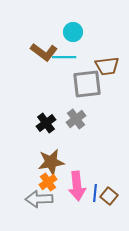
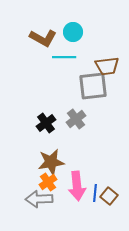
brown L-shape: moved 1 px left, 14 px up; rotated 8 degrees counterclockwise
gray square: moved 6 px right, 2 px down
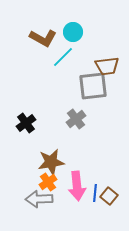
cyan line: moved 1 px left; rotated 45 degrees counterclockwise
black cross: moved 20 px left
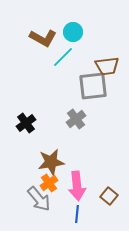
orange cross: moved 1 px right, 1 px down
blue line: moved 18 px left, 21 px down
gray arrow: rotated 128 degrees counterclockwise
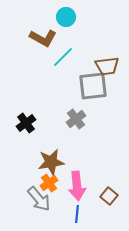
cyan circle: moved 7 px left, 15 px up
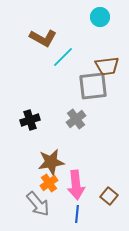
cyan circle: moved 34 px right
black cross: moved 4 px right, 3 px up; rotated 18 degrees clockwise
pink arrow: moved 1 px left, 1 px up
gray arrow: moved 1 px left, 5 px down
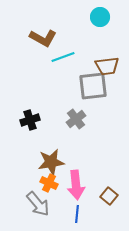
cyan line: rotated 25 degrees clockwise
orange cross: rotated 30 degrees counterclockwise
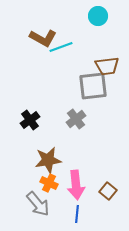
cyan circle: moved 2 px left, 1 px up
cyan line: moved 2 px left, 10 px up
black cross: rotated 18 degrees counterclockwise
brown star: moved 3 px left, 2 px up
brown square: moved 1 px left, 5 px up
